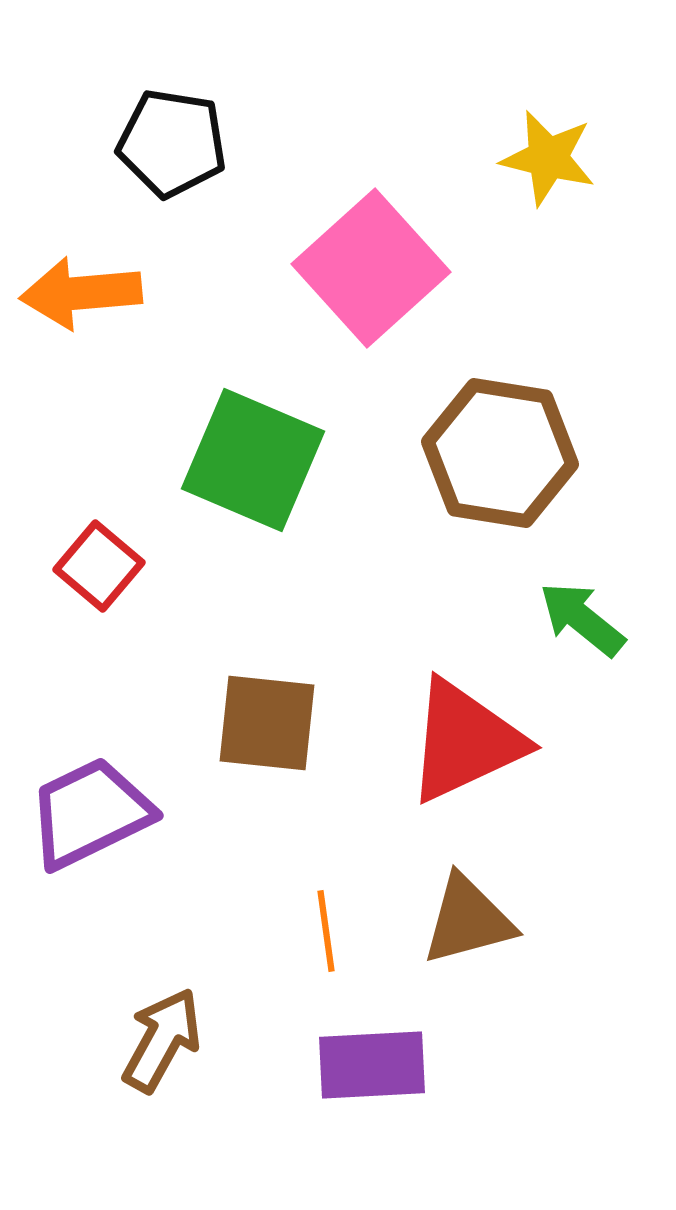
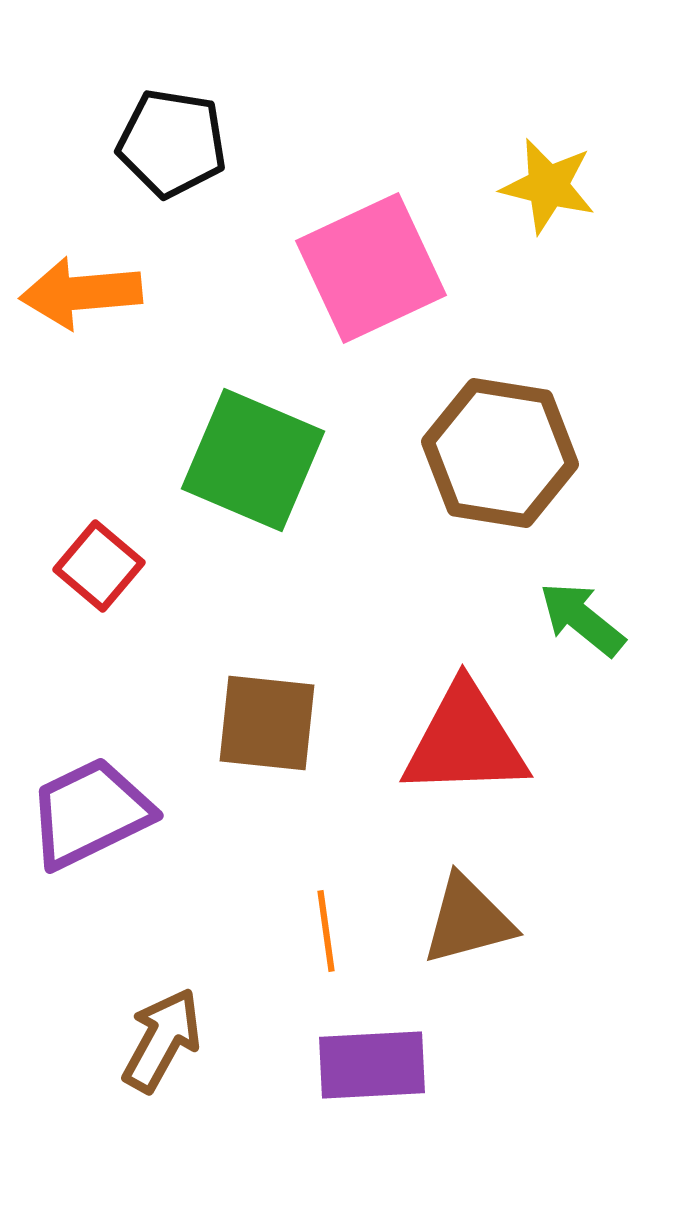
yellow star: moved 28 px down
pink square: rotated 17 degrees clockwise
red triangle: rotated 23 degrees clockwise
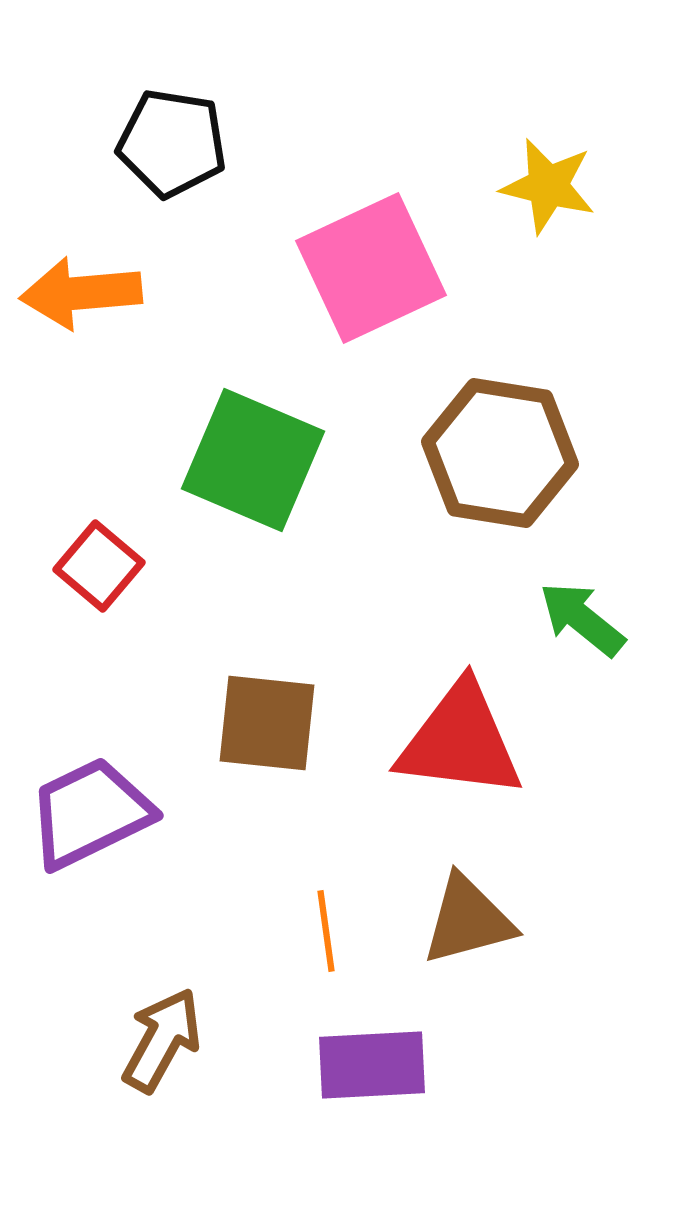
red triangle: moved 5 px left; rotated 9 degrees clockwise
